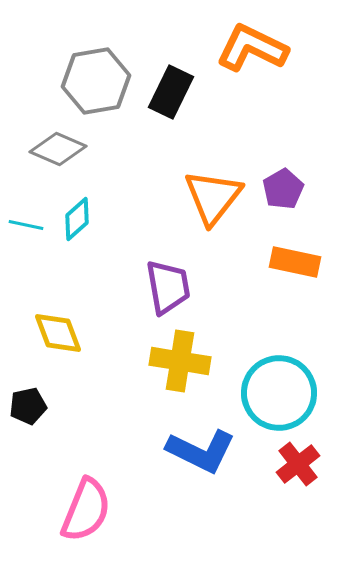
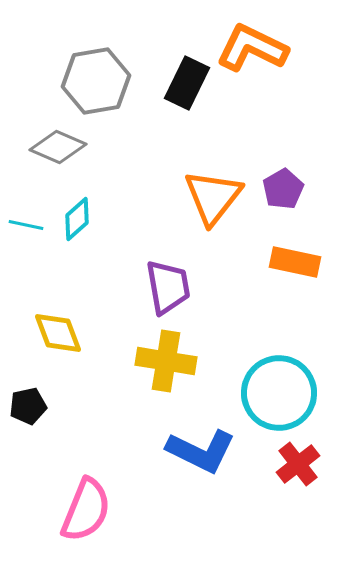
black rectangle: moved 16 px right, 9 px up
gray diamond: moved 2 px up
yellow cross: moved 14 px left
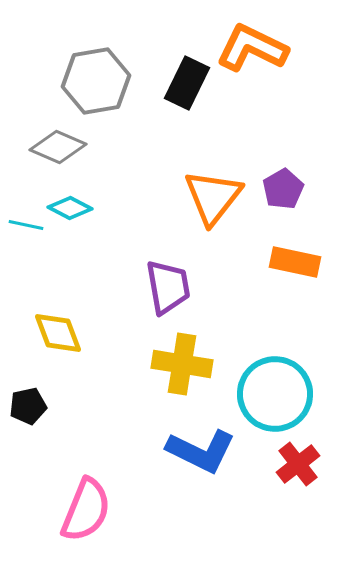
cyan diamond: moved 7 px left, 11 px up; rotated 69 degrees clockwise
yellow cross: moved 16 px right, 3 px down
cyan circle: moved 4 px left, 1 px down
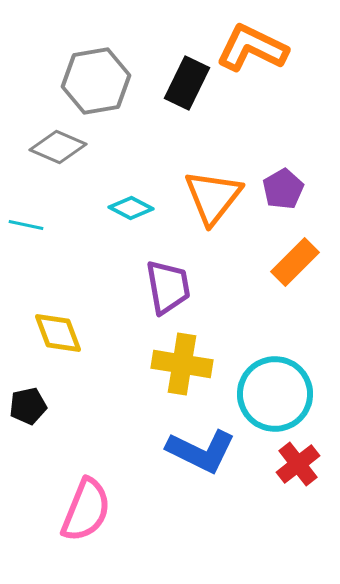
cyan diamond: moved 61 px right
orange rectangle: rotated 57 degrees counterclockwise
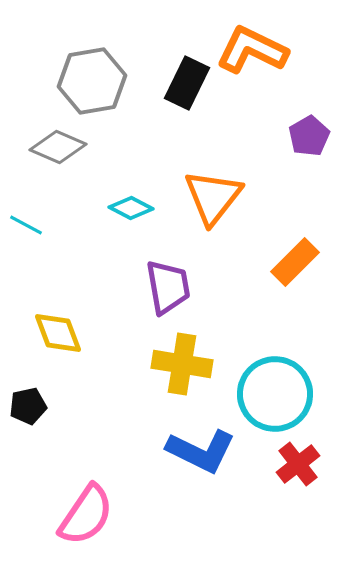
orange L-shape: moved 2 px down
gray hexagon: moved 4 px left
purple pentagon: moved 26 px right, 53 px up
cyan line: rotated 16 degrees clockwise
pink semicircle: moved 5 px down; rotated 12 degrees clockwise
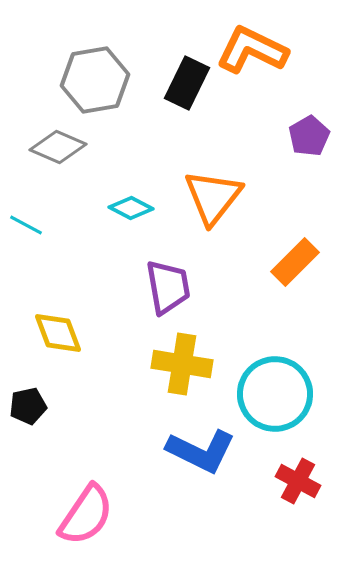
gray hexagon: moved 3 px right, 1 px up
red cross: moved 17 px down; rotated 24 degrees counterclockwise
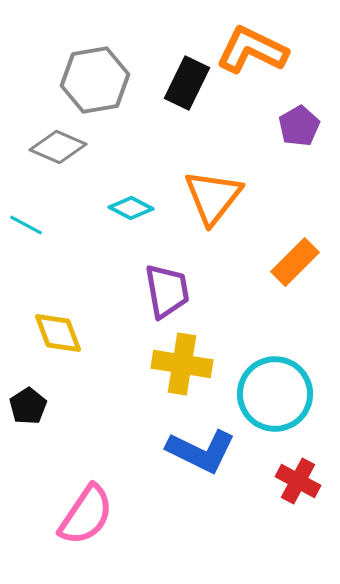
purple pentagon: moved 10 px left, 10 px up
purple trapezoid: moved 1 px left, 4 px down
black pentagon: rotated 21 degrees counterclockwise
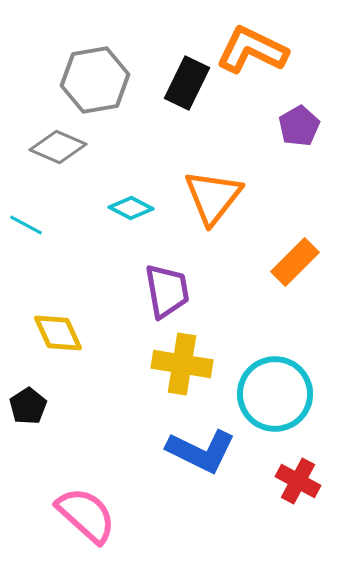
yellow diamond: rotated 4 degrees counterclockwise
pink semicircle: rotated 82 degrees counterclockwise
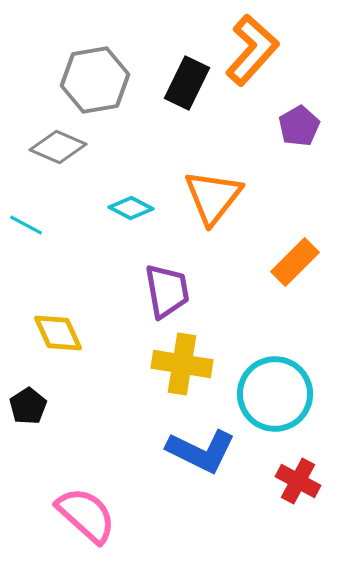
orange L-shape: rotated 106 degrees clockwise
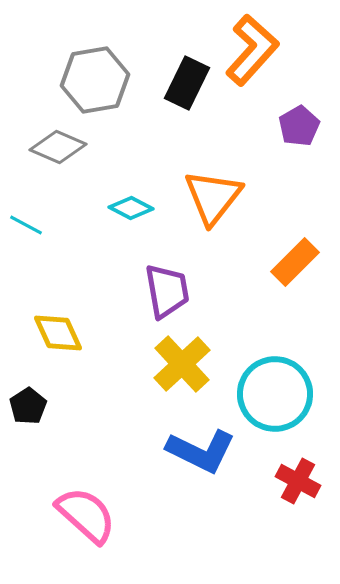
yellow cross: rotated 38 degrees clockwise
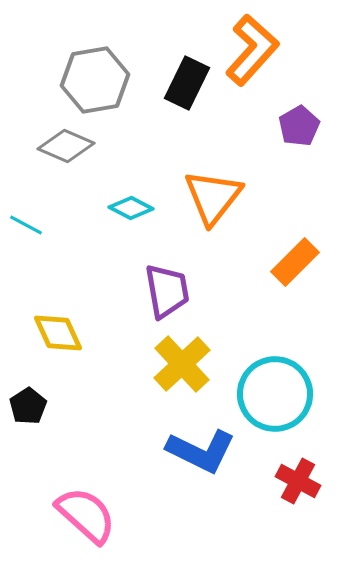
gray diamond: moved 8 px right, 1 px up
